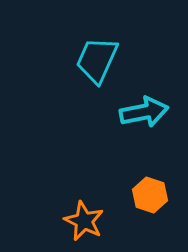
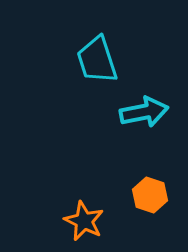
cyan trapezoid: rotated 42 degrees counterclockwise
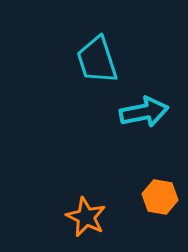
orange hexagon: moved 10 px right, 2 px down; rotated 8 degrees counterclockwise
orange star: moved 2 px right, 4 px up
